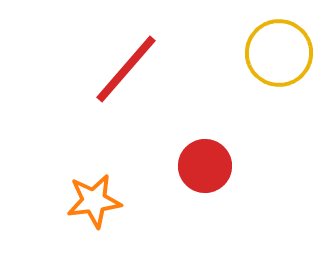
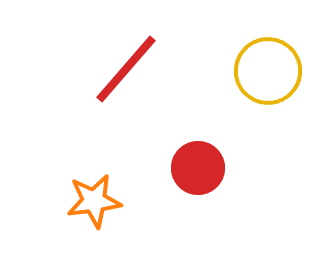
yellow circle: moved 11 px left, 18 px down
red circle: moved 7 px left, 2 px down
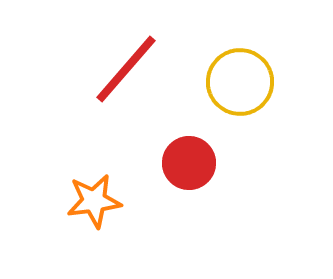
yellow circle: moved 28 px left, 11 px down
red circle: moved 9 px left, 5 px up
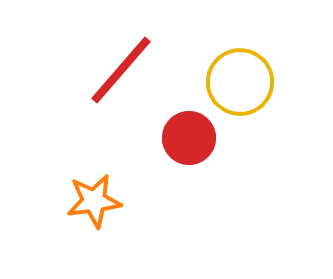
red line: moved 5 px left, 1 px down
red circle: moved 25 px up
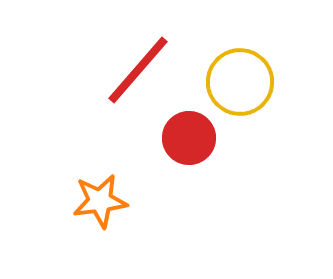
red line: moved 17 px right
orange star: moved 6 px right
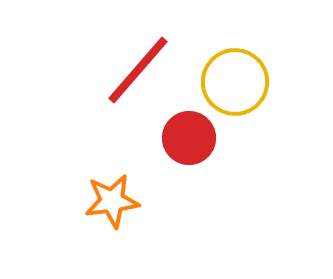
yellow circle: moved 5 px left
orange star: moved 12 px right
